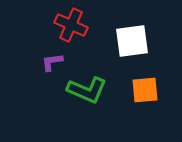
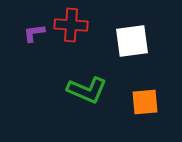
red cross: rotated 20 degrees counterclockwise
purple L-shape: moved 18 px left, 29 px up
orange square: moved 12 px down
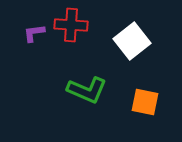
white square: rotated 30 degrees counterclockwise
orange square: rotated 16 degrees clockwise
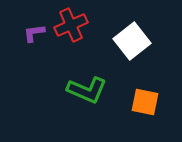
red cross: rotated 28 degrees counterclockwise
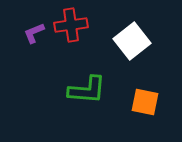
red cross: rotated 16 degrees clockwise
purple L-shape: rotated 15 degrees counterclockwise
green L-shape: rotated 18 degrees counterclockwise
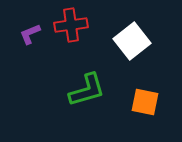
purple L-shape: moved 4 px left, 1 px down
green L-shape: rotated 21 degrees counterclockwise
